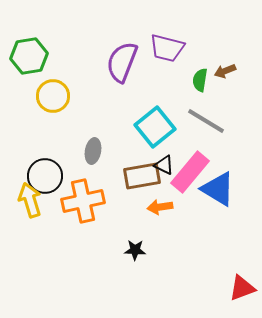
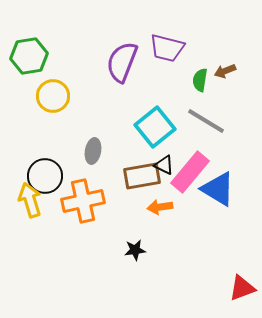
black star: rotated 10 degrees counterclockwise
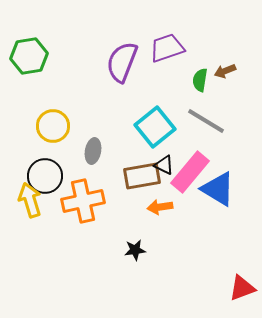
purple trapezoid: rotated 147 degrees clockwise
yellow circle: moved 30 px down
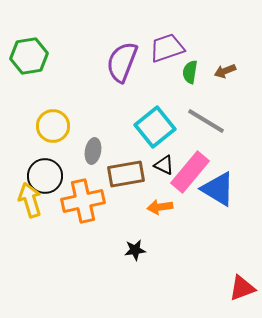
green semicircle: moved 10 px left, 8 px up
brown rectangle: moved 16 px left, 2 px up
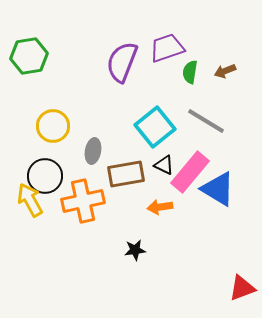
yellow arrow: rotated 12 degrees counterclockwise
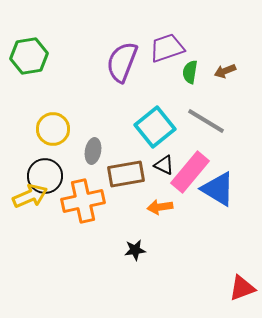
yellow circle: moved 3 px down
yellow arrow: moved 4 px up; rotated 96 degrees clockwise
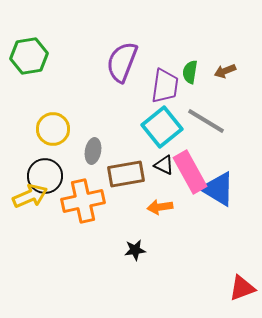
purple trapezoid: moved 2 px left, 38 px down; rotated 117 degrees clockwise
cyan square: moved 7 px right
pink rectangle: rotated 69 degrees counterclockwise
